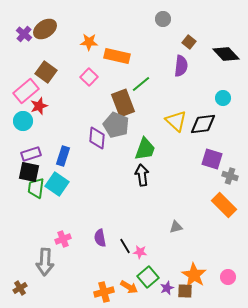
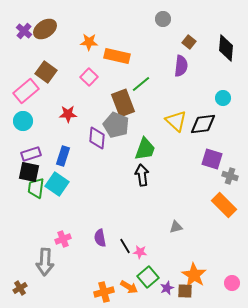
purple cross at (24, 34): moved 3 px up
black diamond at (226, 54): moved 6 px up; rotated 48 degrees clockwise
red star at (39, 106): moved 29 px right, 8 px down; rotated 18 degrees clockwise
pink circle at (228, 277): moved 4 px right, 6 px down
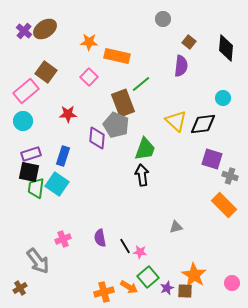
gray arrow at (45, 262): moved 7 px left, 1 px up; rotated 40 degrees counterclockwise
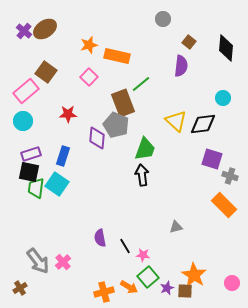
orange star at (89, 42): moved 3 px down; rotated 18 degrees counterclockwise
pink cross at (63, 239): moved 23 px down; rotated 21 degrees counterclockwise
pink star at (140, 252): moved 3 px right, 3 px down
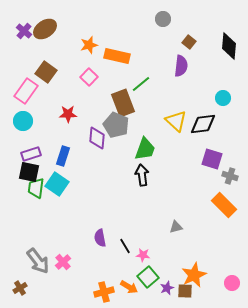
black diamond at (226, 48): moved 3 px right, 2 px up
pink rectangle at (26, 91): rotated 15 degrees counterclockwise
orange star at (194, 275): rotated 15 degrees clockwise
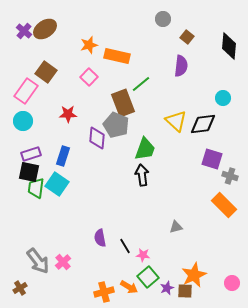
brown square at (189, 42): moved 2 px left, 5 px up
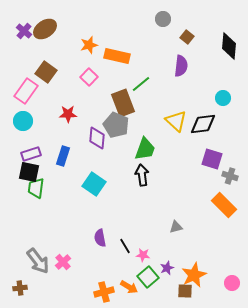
cyan square at (57, 184): moved 37 px right
brown cross at (20, 288): rotated 24 degrees clockwise
purple star at (167, 288): moved 20 px up
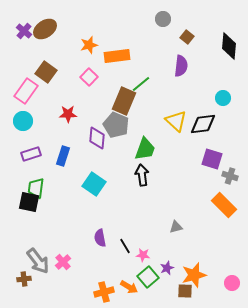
orange rectangle at (117, 56): rotated 20 degrees counterclockwise
brown rectangle at (123, 103): moved 1 px right, 2 px up; rotated 44 degrees clockwise
black square at (29, 172): moved 30 px down
orange star at (194, 275): rotated 10 degrees clockwise
brown cross at (20, 288): moved 4 px right, 9 px up
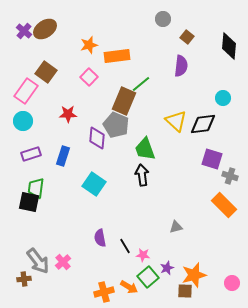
green trapezoid at (145, 149): rotated 140 degrees clockwise
